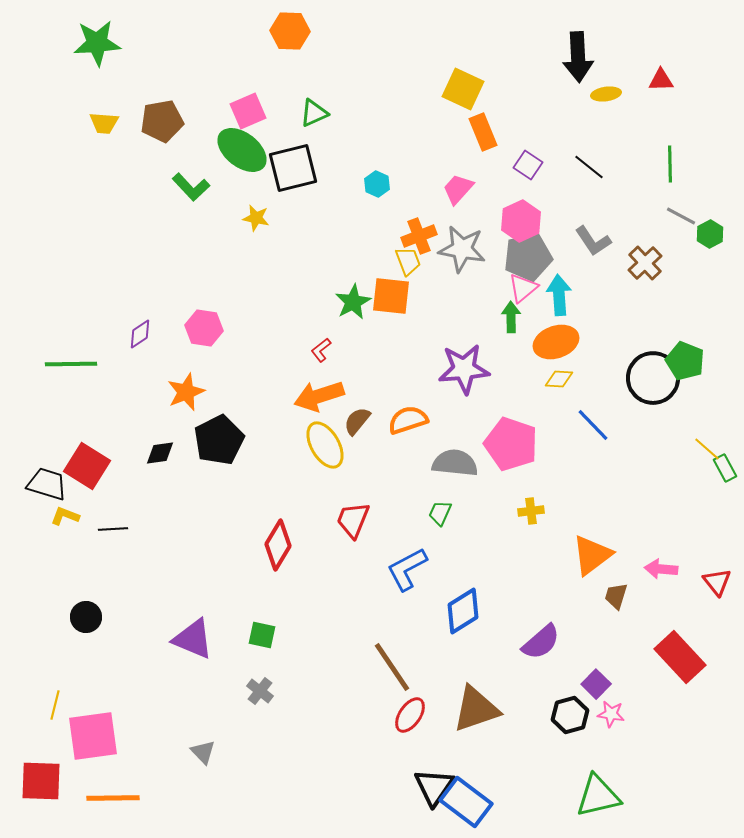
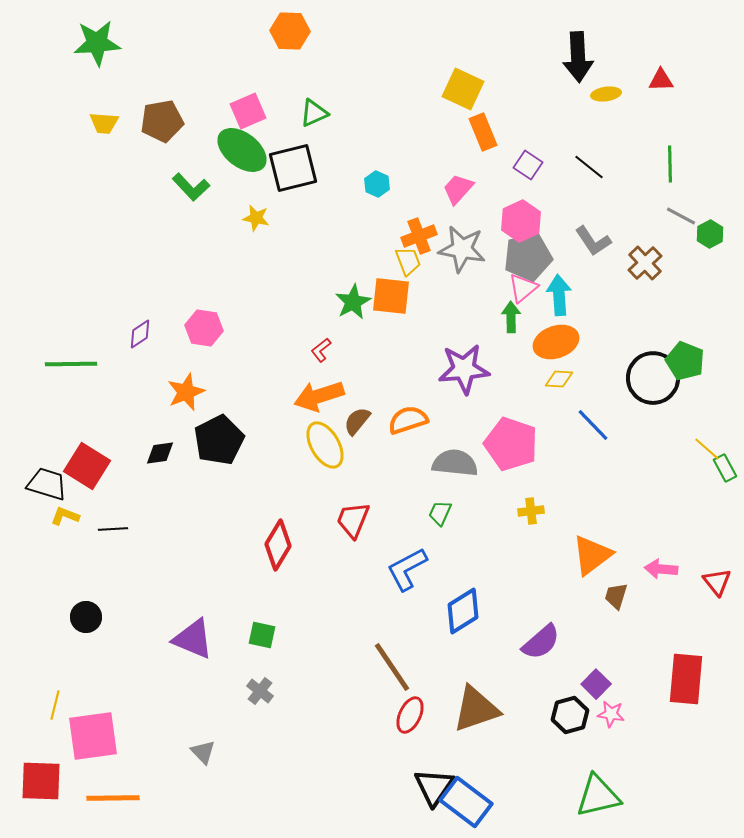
red rectangle at (680, 657): moved 6 px right, 22 px down; rotated 48 degrees clockwise
red ellipse at (410, 715): rotated 9 degrees counterclockwise
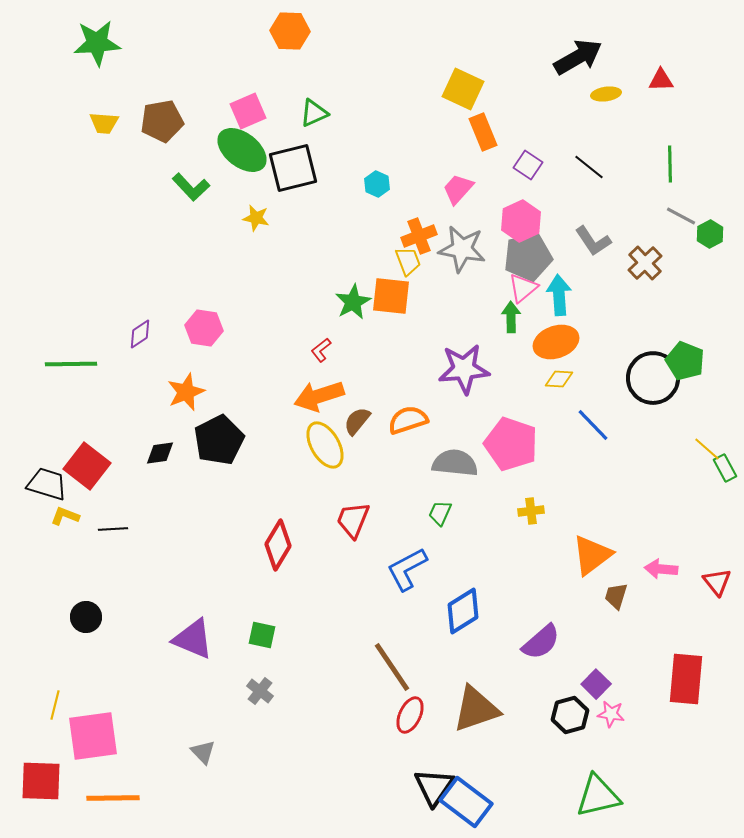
black arrow at (578, 57): rotated 117 degrees counterclockwise
red square at (87, 466): rotated 6 degrees clockwise
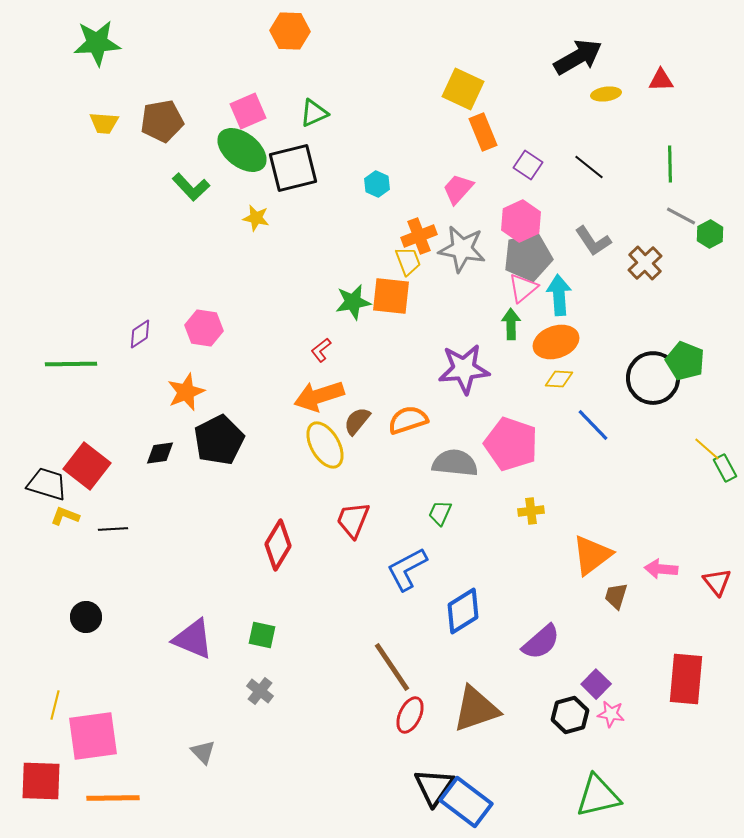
green star at (353, 302): rotated 18 degrees clockwise
green arrow at (511, 317): moved 7 px down
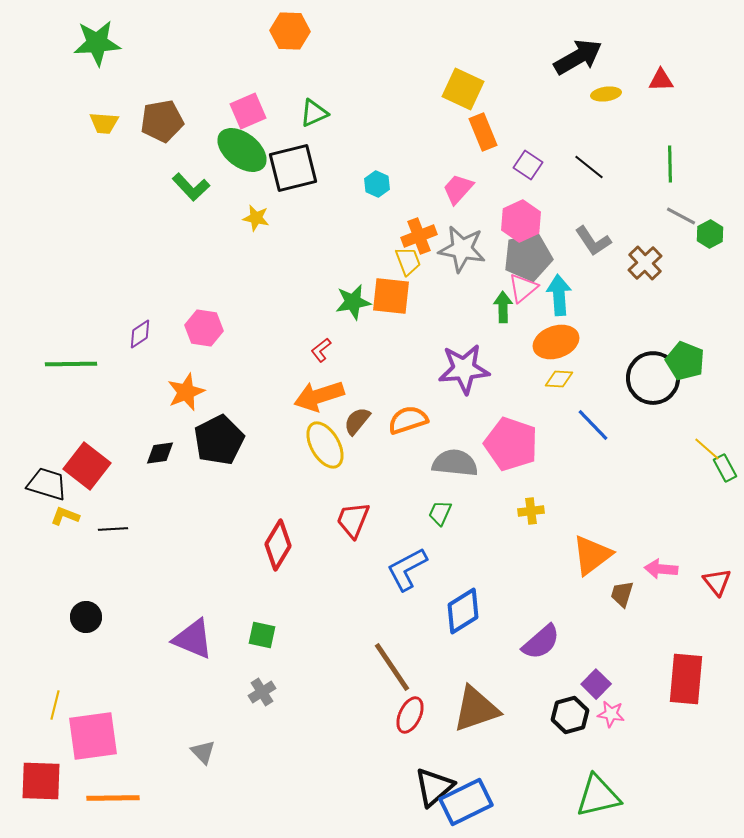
green arrow at (511, 324): moved 8 px left, 17 px up
brown trapezoid at (616, 596): moved 6 px right, 2 px up
gray cross at (260, 691): moved 2 px right, 1 px down; rotated 20 degrees clockwise
black triangle at (434, 787): rotated 15 degrees clockwise
blue rectangle at (466, 802): rotated 63 degrees counterclockwise
